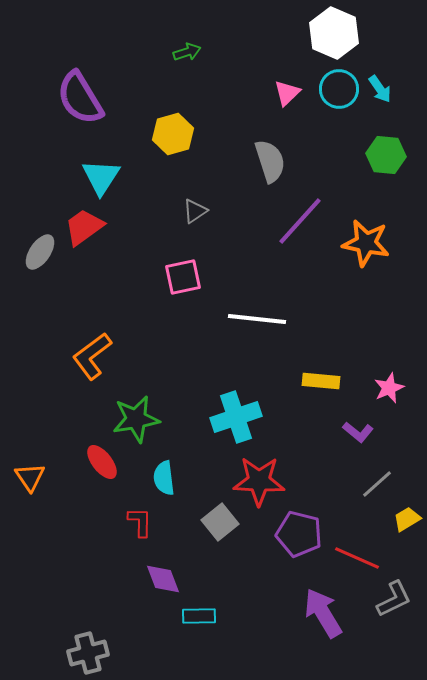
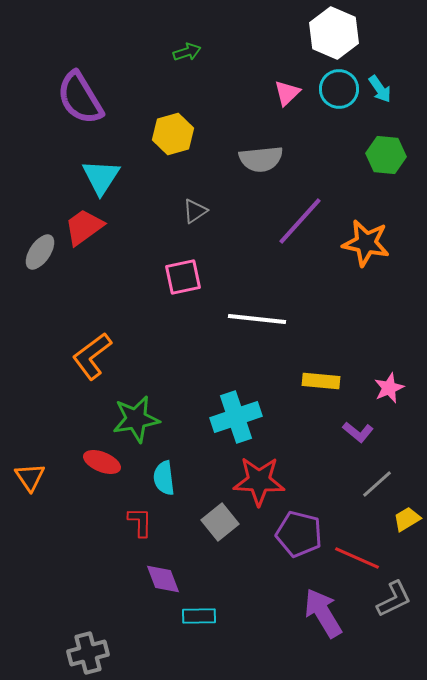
gray semicircle: moved 9 px left, 2 px up; rotated 102 degrees clockwise
red ellipse: rotated 30 degrees counterclockwise
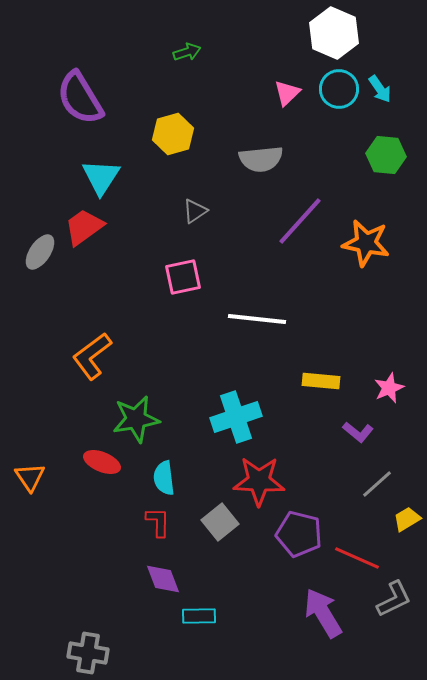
red L-shape: moved 18 px right
gray cross: rotated 24 degrees clockwise
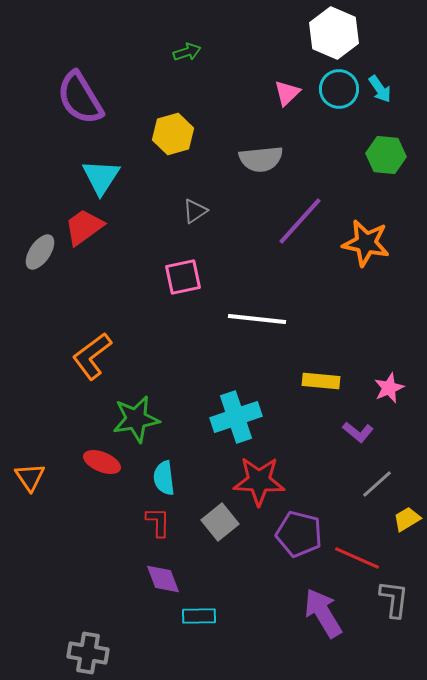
gray L-shape: rotated 57 degrees counterclockwise
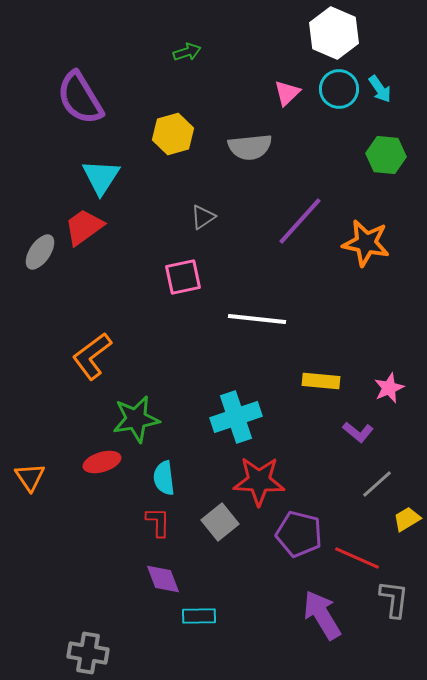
gray semicircle: moved 11 px left, 12 px up
gray triangle: moved 8 px right, 6 px down
red ellipse: rotated 39 degrees counterclockwise
purple arrow: moved 1 px left, 2 px down
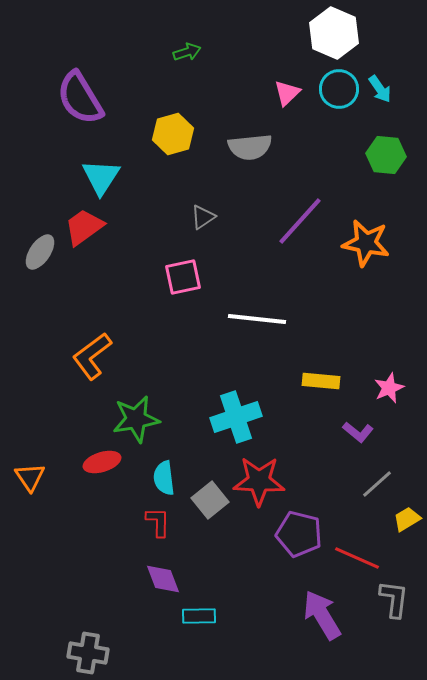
gray square: moved 10 px left, 22 px up
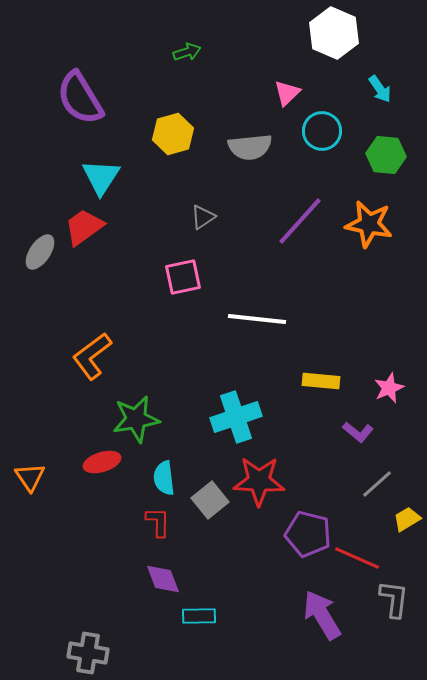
cyan circle: moved 17 px left, 42 px down
orange star: moved 3 px right, 19 px up
purple pentagon: moved 9 px right
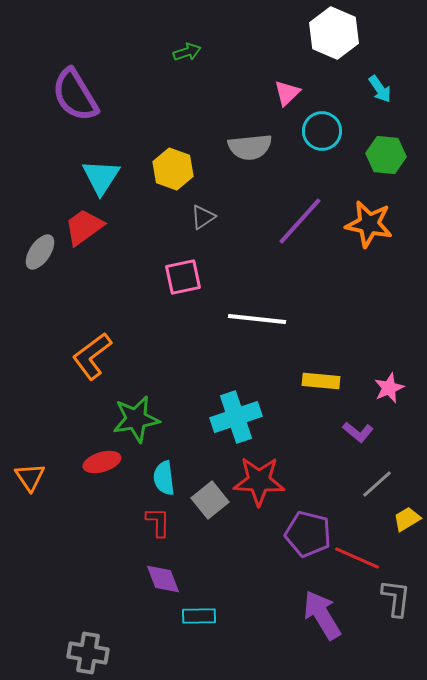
purple semicircle: moved 5 px left, 3 px up
yellow hexagon: moved 35 px down; rotated 24 degrees counterclockwise
gray L-shape: moved 2 px right, 1 px up
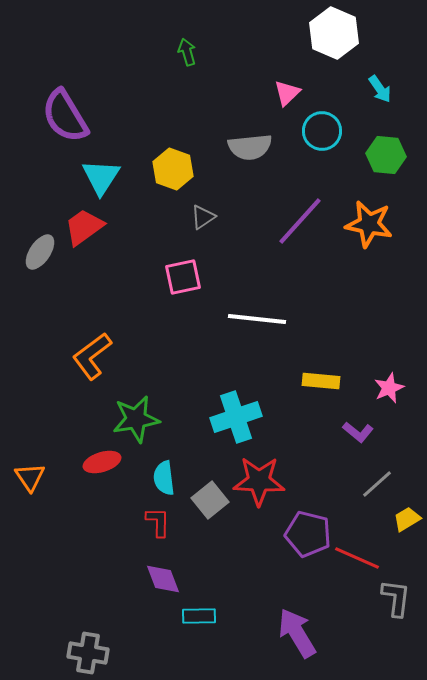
green arrow: rotated 88 degrees counterclockwise
purple semicircle: moved 10 px left, 21 px down
purple arrow: moved 25 px left, 18 px down
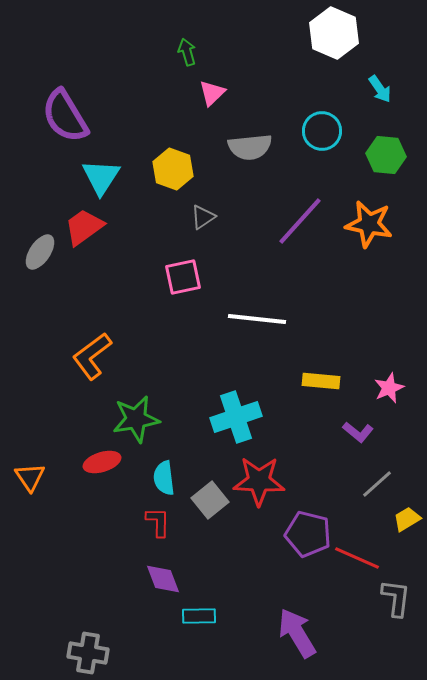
pink triangle: moved 75 px left
